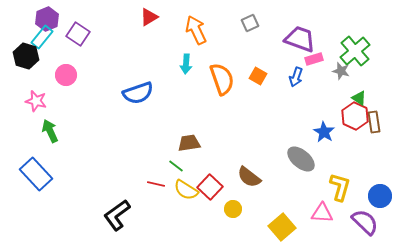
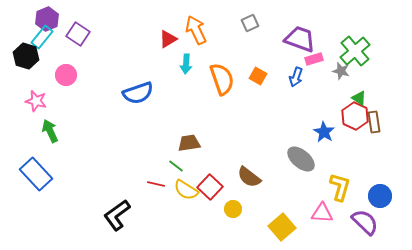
red triangle: moved 19 px right, 22 px down
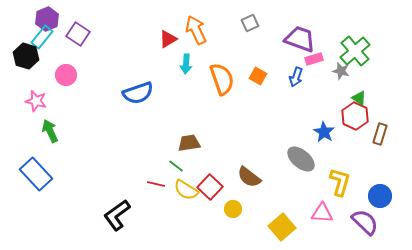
brown rectangle: moved 6 px right, 12 px down; rotated 25 degrees clockwise
yellow L-shape: moved 5 px up
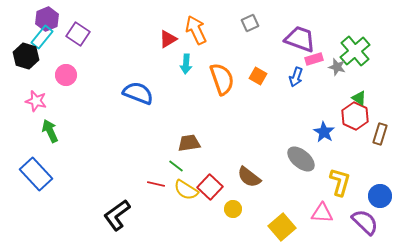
gray star: moved 4 px left, 4 px up
blue semicircle: rotated 140 degrees counterclockwise
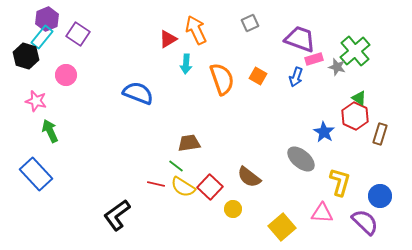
yellow semicircle: moved 3 px left, 3 px up
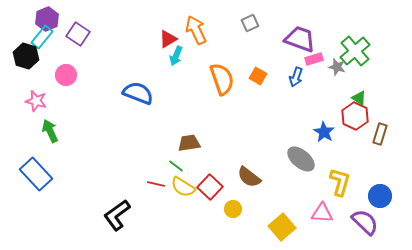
cyan arrow: moved 10 px left, 8 px up; rotated 18 degrees clockwise
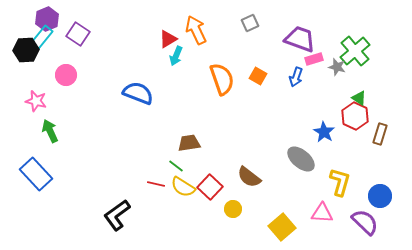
black hexagon: moved 6 px up; rotated 20 degrees counterclockwise
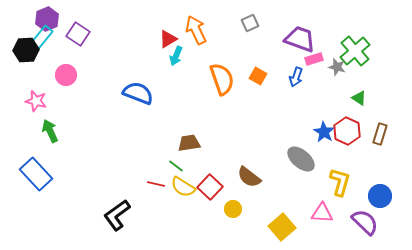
red hexagon: moved 8 px left, 15 px down
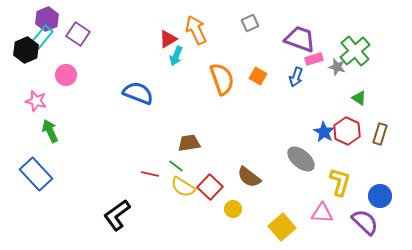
black hexagon: rotated 20 degrees counterclockwise
red line: moved 6 px left, 10 px up
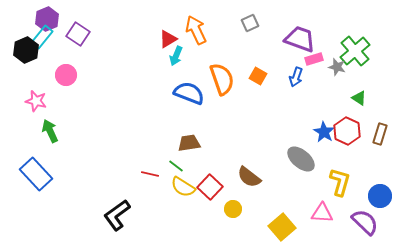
blue semicircle: moved 51 px right
